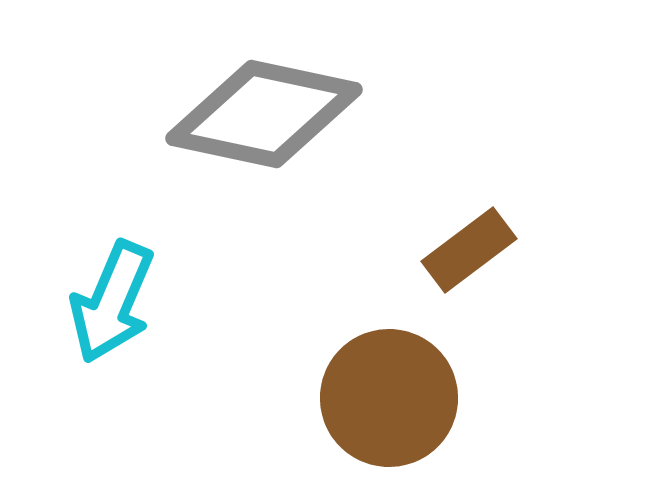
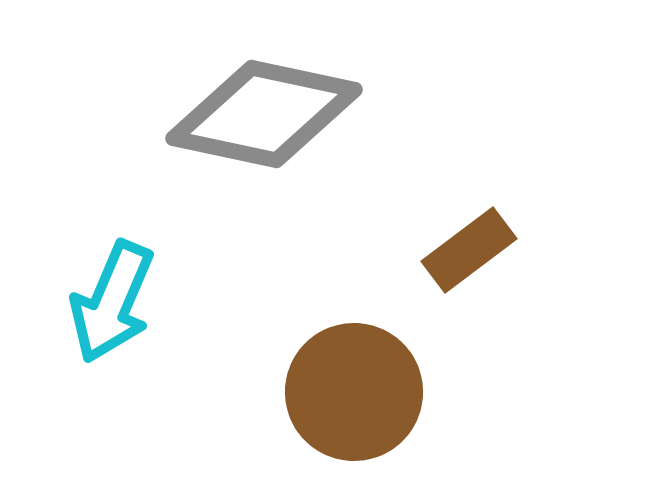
brown circle: moved 35 px left, 6 px up
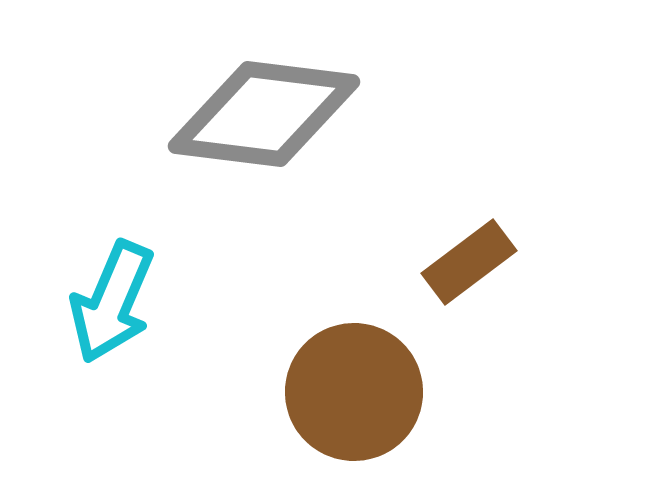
gray diamond: rotated 5 degrees counterclockwise
brown rectangle: moved 12 px down
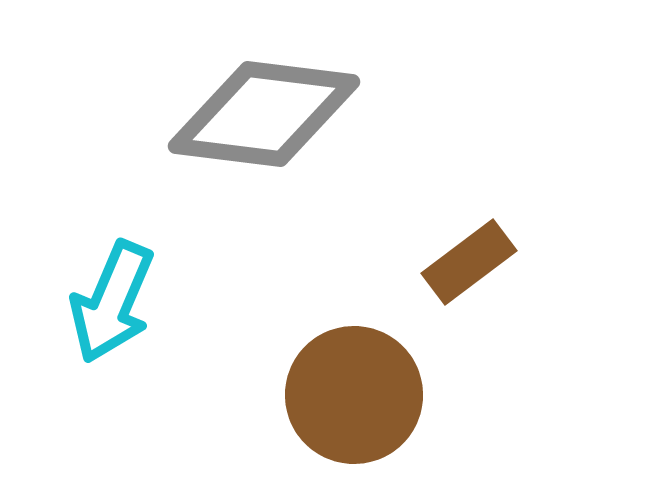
brown circle: moved 3 px down
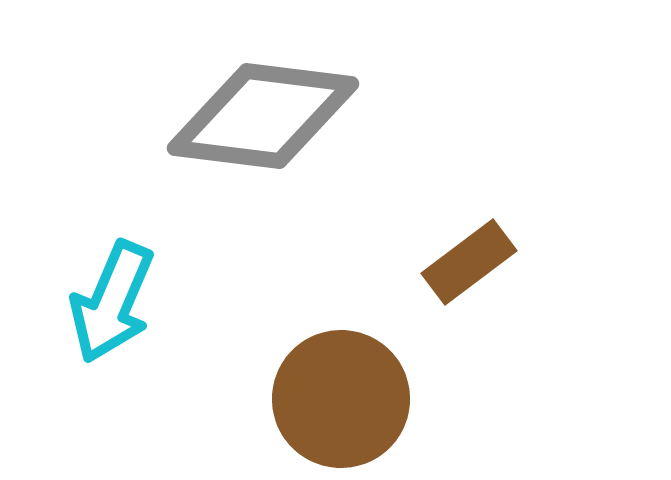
gray diamond: moved 1 px left, 2 px down
brown circle: moved 13 px left, 4 px down
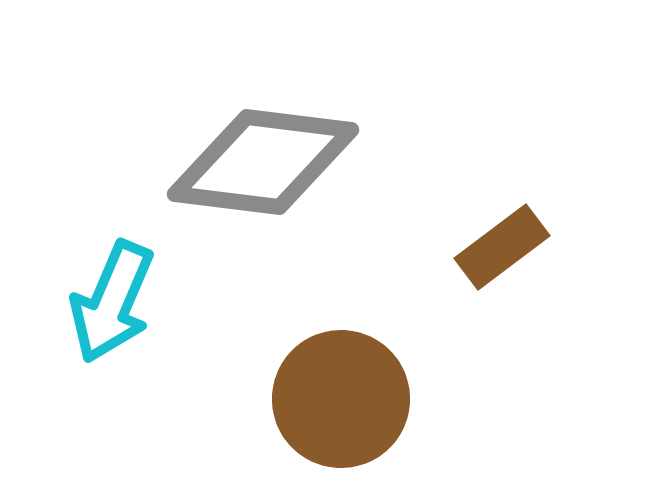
gray diamond: moved 46 px down
brown rectangle: moved 33 px right, 15 px up
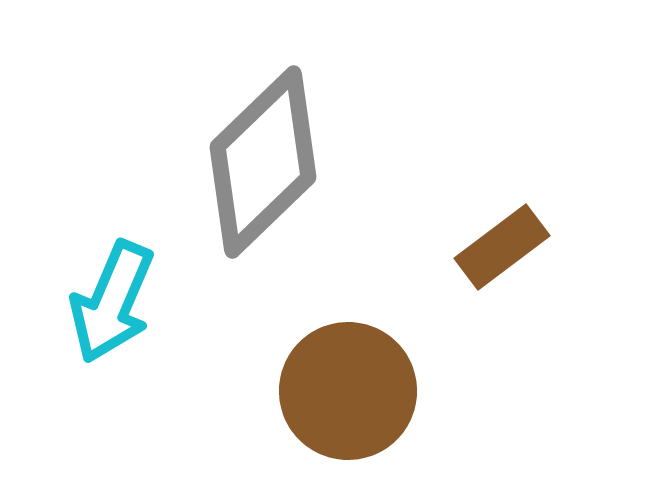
gray diamond: rotated 51 degrees counterclockwise
brown circle: moved 7 px right, 8 px up
